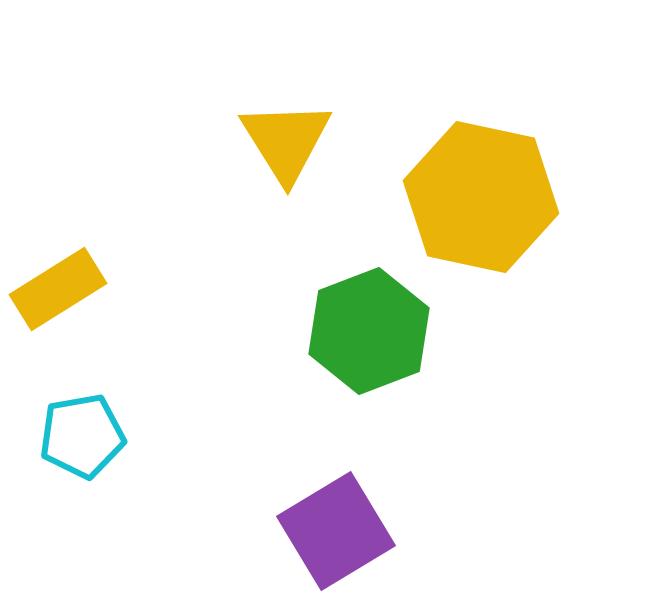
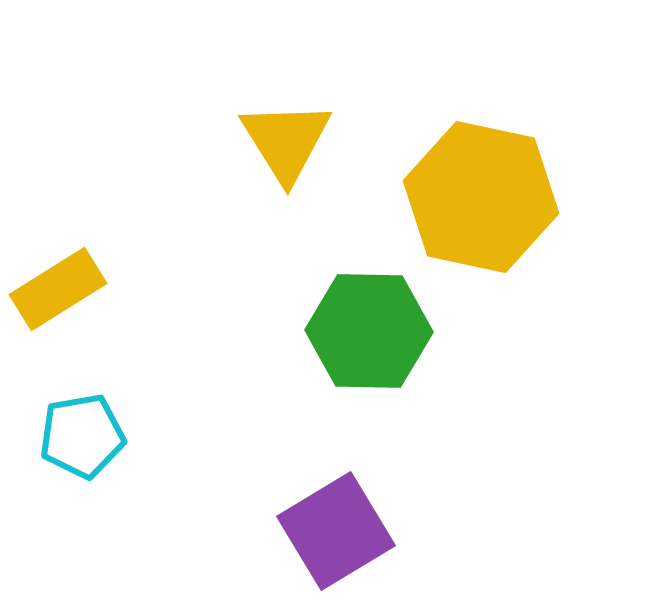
green hexagon: rotated 22 degrees clockwise
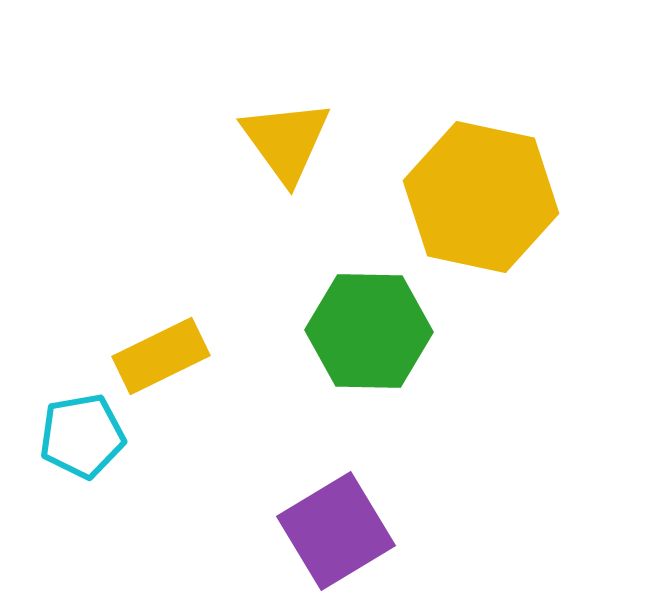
yellow triangle: rotated 4 degrees counterclockwise
yellow rectangle: moved 103 px right, 67 px down; rotated 6 degrees clockwise
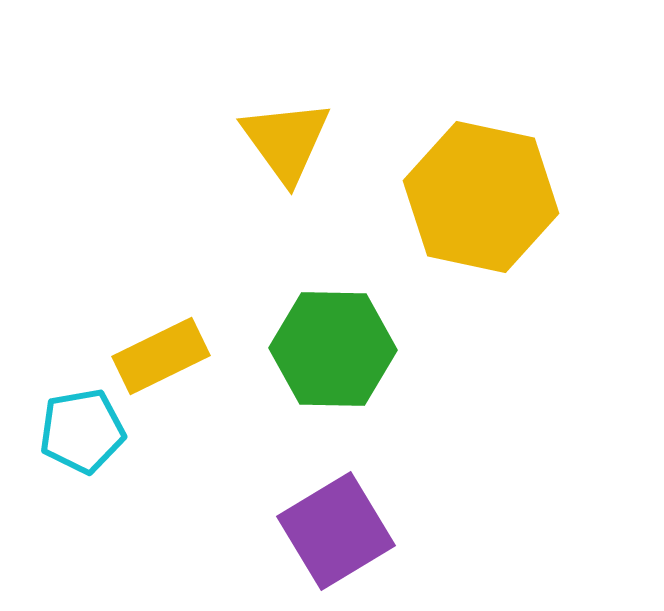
green hexagon: moved 36 px left, 18 px down
cyan pentagon: moved 5 px up
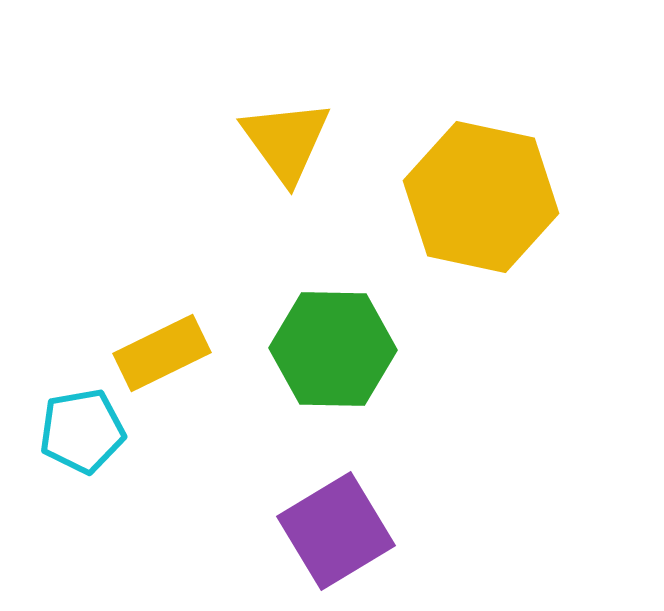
yellow rectangle: moved 1 px right, 3 px up
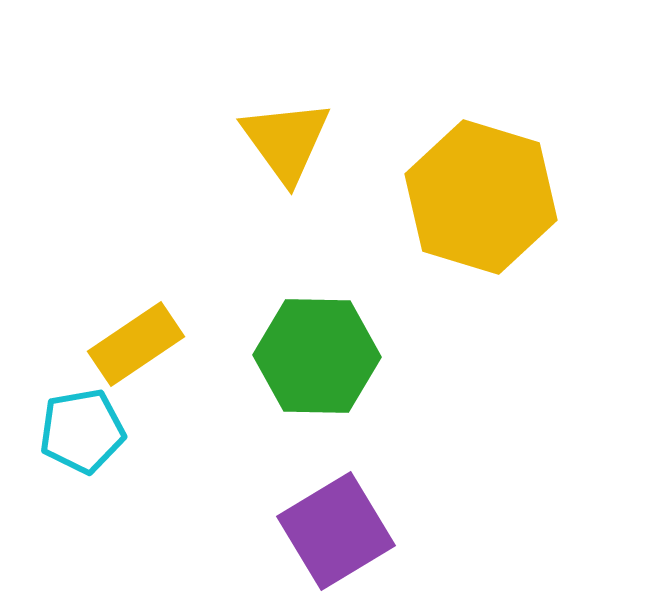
yellow hexagon: rotated 5 degrees clockwise
green hexagon: moved 16 px left, 7 px down
yellow rectangle: moved 26 px left, 9 px up; rotated 8 degrees counterclockwise
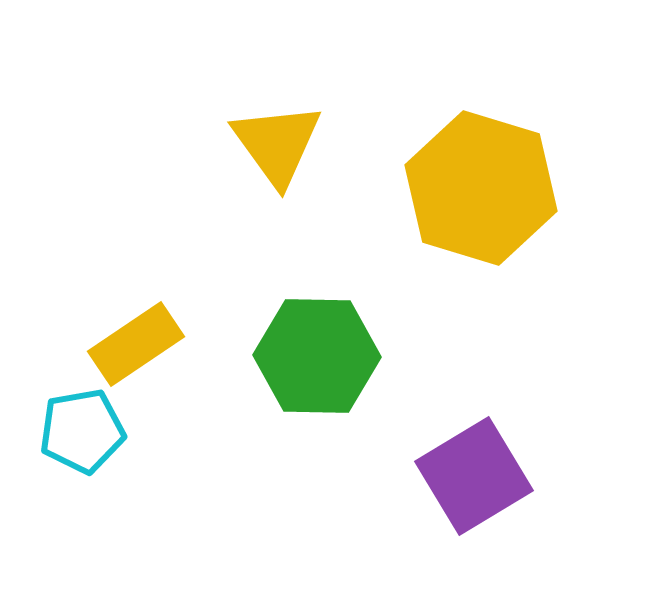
yellow triangle: moved 9 px left, 3 px down
yellow hexagon: moved 9 px up
purple square: moved 138 px right, 55 px up
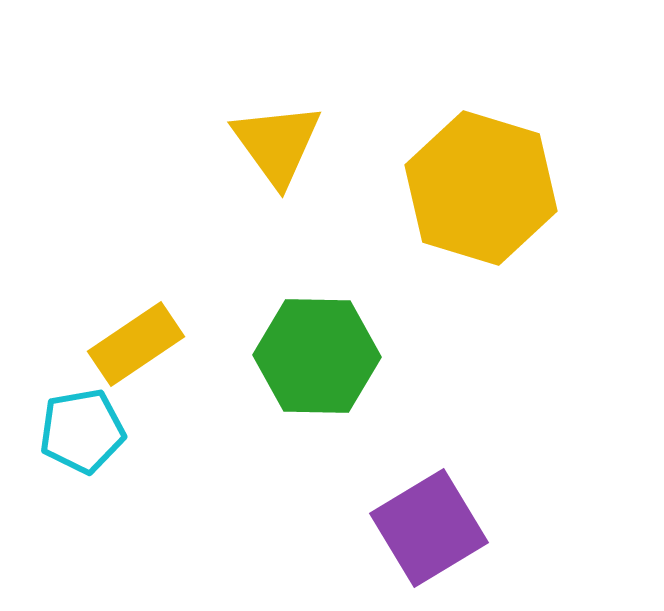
purple square: moved 45 px left, 52 px down
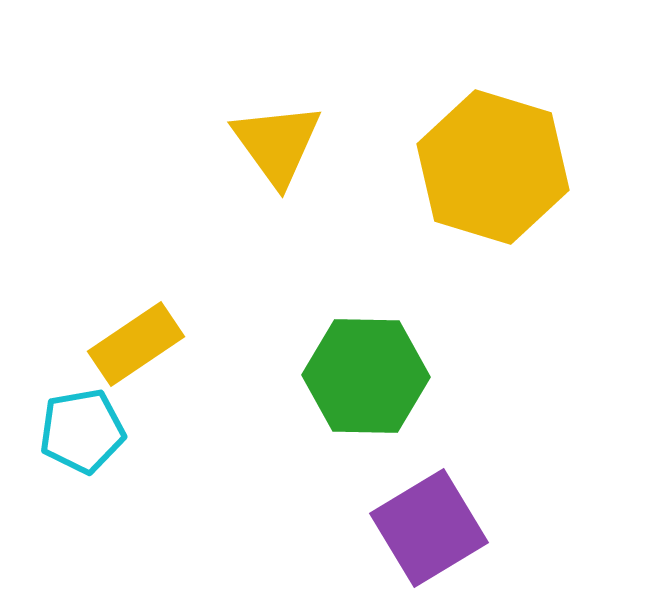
yellow hexagon: moved 12 px right, 21 px up
green hexagon: moved 49 px right, 20 px down
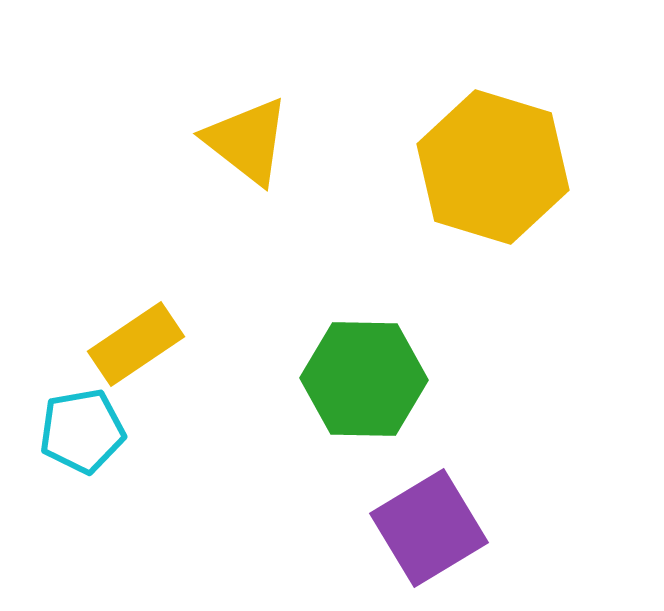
yellow triangle: moved 30 px left, 3 px up; rotated 16 degrees counterclockwise
green hexagon: moved 2 px left, 3 px down
